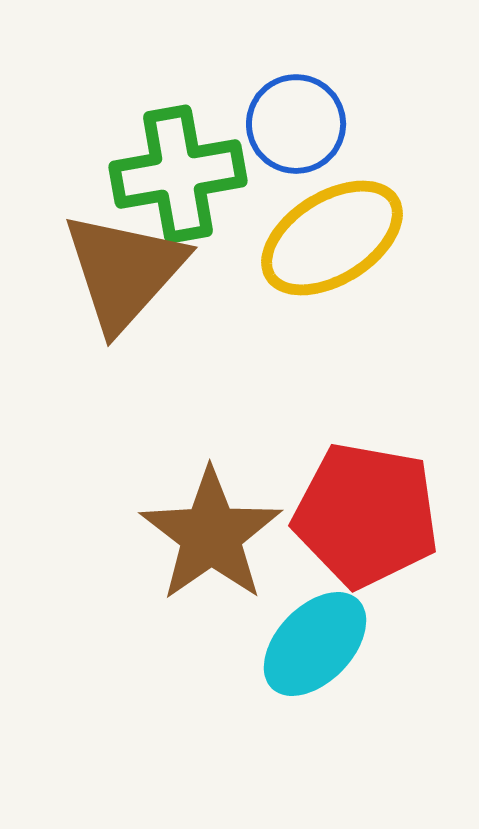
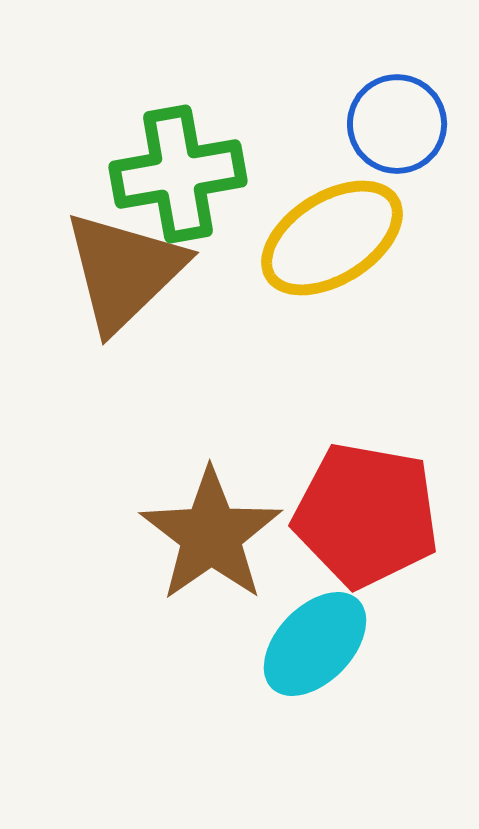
blue circle: moved 101 px right
brown triangle: rotated 4 degrees clockwise
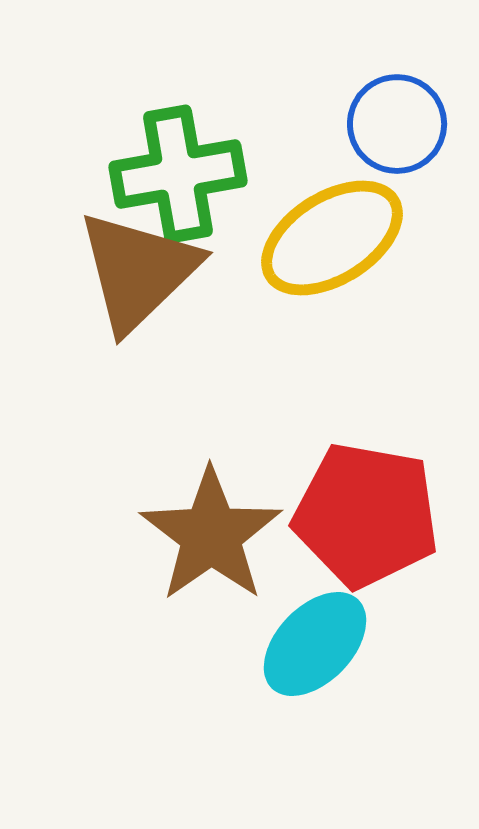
brown triangle: moved 14 px right
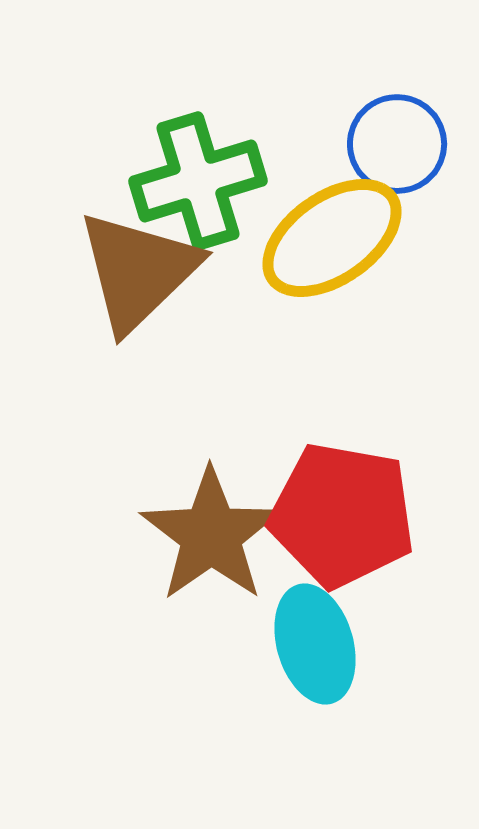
blue circle: moved 20 px down
green cross: moved 20 px right, 7 px down; rotated 7 degrees counterclockwise
yellow ellipse: rotated 3 degrees counterclockwise
red pentagon: moved 24 px left
cyan ellipse: rotated 60 degrees counterclockwise
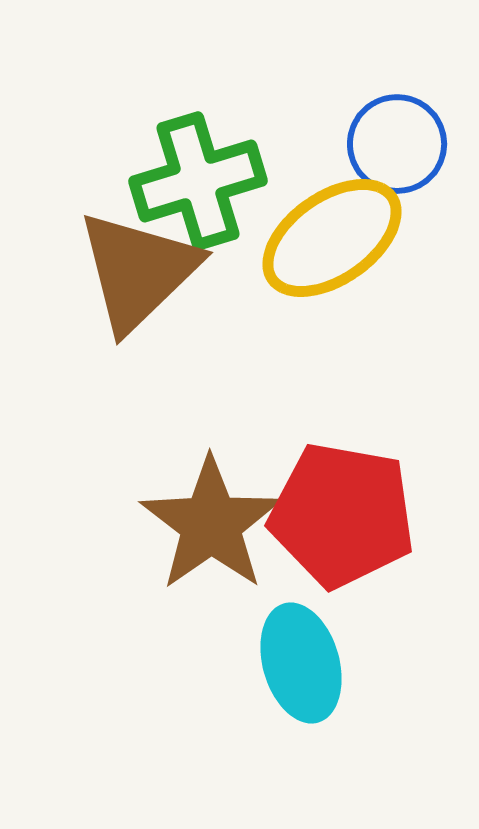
brown star: moved 11 px up
cyan ellipse: moved 14 px left, 19 px down
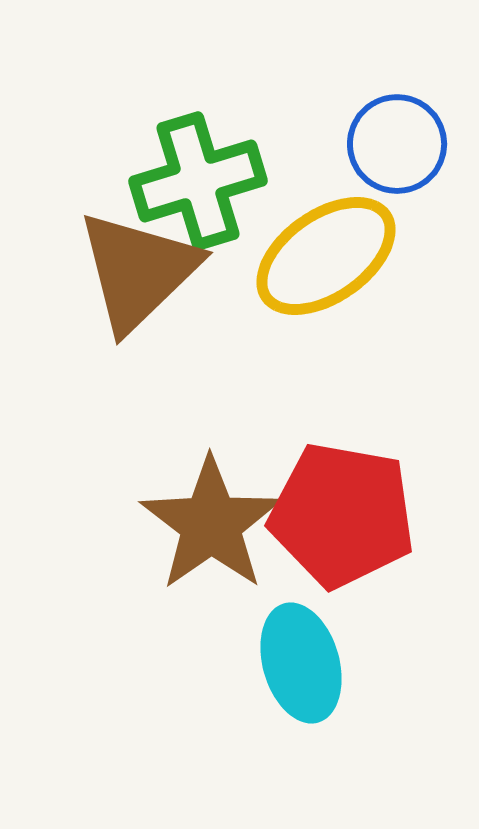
yellow ellipse: moved 6 px left, 18 px down
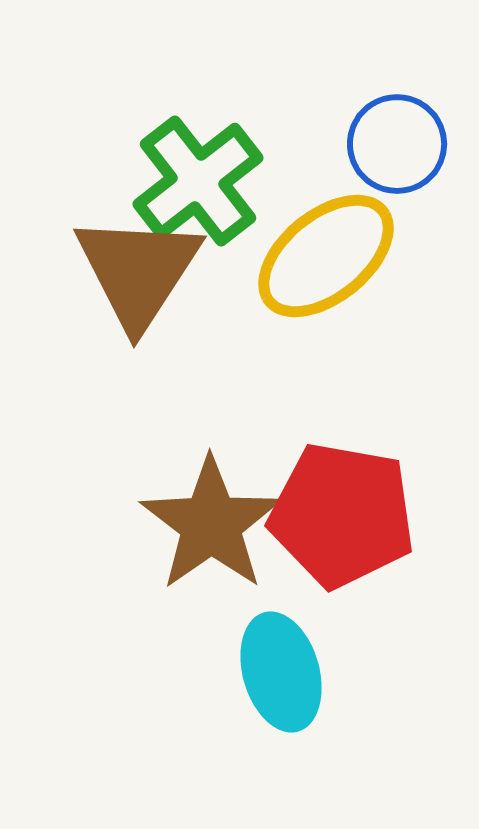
green cross: rotated 21 degrees counterclockwise
yellow ellipse: rotated 4 degrees counterclockwise
brown triangle: rotated 13 degrees counterclockwise
cyan ellipse: moved 20 px left, 9 px down
